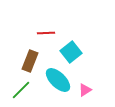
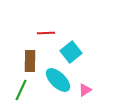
brown rectangle: rotated 20 degrees counterclockwise
green line: rotated 20 degrees counterclockwise
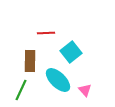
pink triangle: rotated 40 degrees counterclockwise
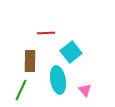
cyan ellipse: rotated 36 degrees clockwise
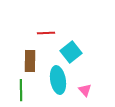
green line: rotated 25 degrees counterclockwise
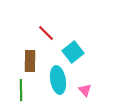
red line: rotated 48 degrees clockwise
cyan square: moved 2 px right
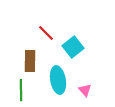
cyan square: moved 5 px up
